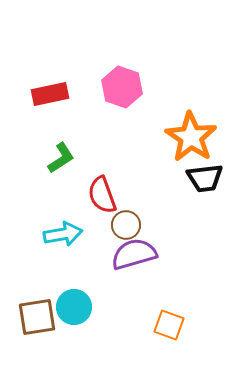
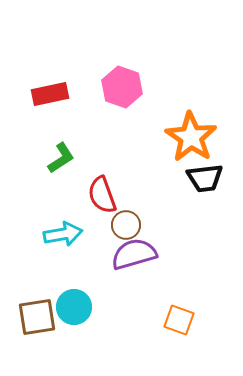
orange square: moved 10 px right, 5 px up
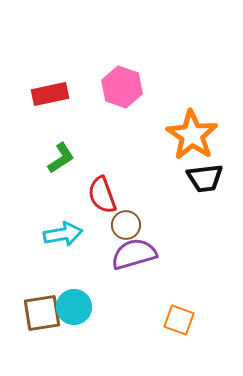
orange star: moved 1 px right, 2 px up
brown square: moved 5 px right, 4 px up
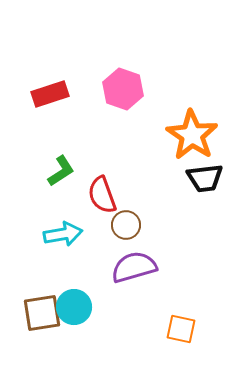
pink hexagon: moved 1 px right, 2 px down
red rectangle: rotated 6 degrees counterclockwise
green L-shape: moved 13 px down
purple semicircle: moved 13 px down
orange square: moved 2 px right, 9 px down; rotated 8 degrees counterclockwise
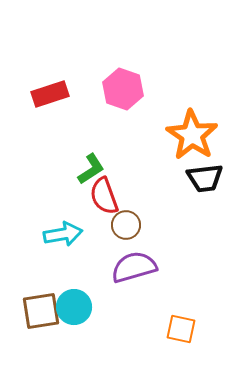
green L-shape: moved 30 px right, 2 px up
red semicircle: moved 2 px right, 1 px down
brown square: moved 1 px left, 2 px up
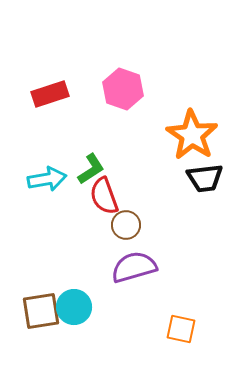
cyan arrow: moved 16 px left, 55 px up
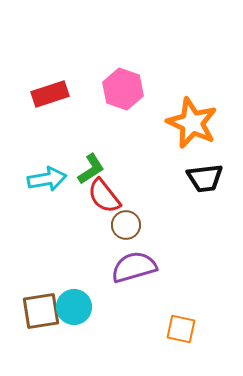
orange star: moved 12 px up; rotated 9 degrees counterclockwise
red semicircle: rotated 18 degrees counterclockwise
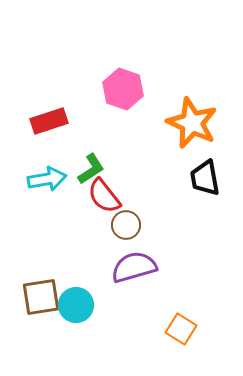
red rectangle: moved 1 px left, 27 px down
black trapezoid: rotated 87 degrees clockwise
cyan circle: moved 2 px right, 2 px up
brown square: moved 14 px up
orange square: rotated 20 degrees clockwise
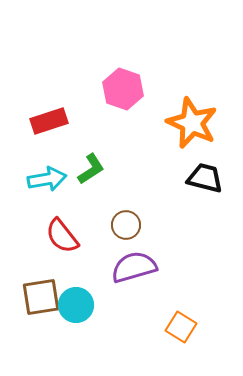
black trapezoid: rotated 114 degrees clockwise
red semicircle: moved 42 px left, 40 px down
orange square: moved 2 px up
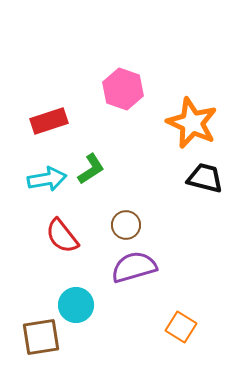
brown square: moved 40 px down
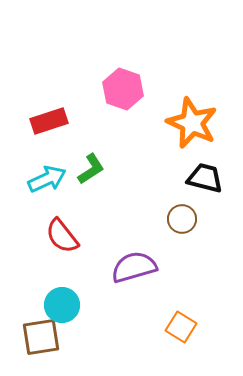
cyan arrow: rotated 15 degrees counterclockwise
brown circle: moved 56 px right, 6 px up
cyan circle: moved 14 px left
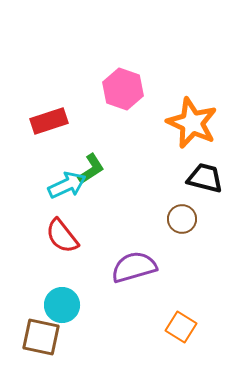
cyan arrow: moved 20 px right, 6 px down
brown square: rotated 21 degrees clockwise
